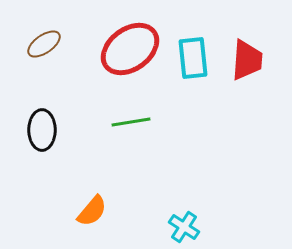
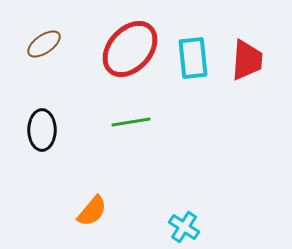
red ellipse: rotated 12 degrees counterclockwise
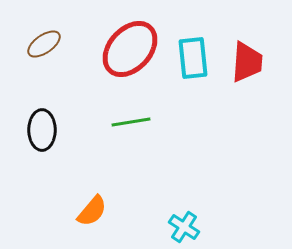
red trapezoid: moved 2 px down
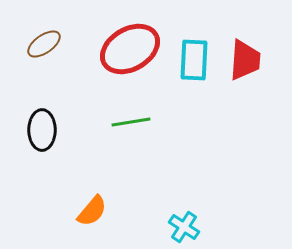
red ellipse: rotated 18 degrees clockwise
cyan rectangle: moved 1 px right, 2 px down; rotated 9 degrees clockwise
red trapezoid: moved 2 px left, 2 px up
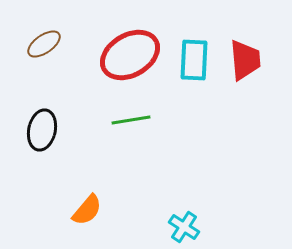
red ellipse: moved 6 px down
red trapezoid: rotated 9 degrees counterclockwise
green line: moved 2 px up
black ellipse: rotated 12 degrees clockwise
orange semicircle: moved 5 px left, 1 px up
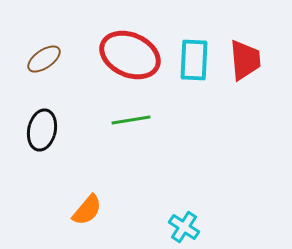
brown ellipse: moved 15 px down
red ellipse: rotated 54 degrees clockwise
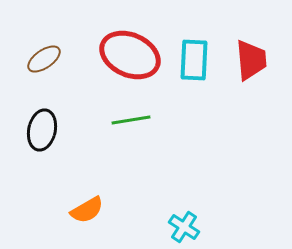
red trapezoid: moved 6 px right
orange semicircle: rotated 20 degrees clockwise
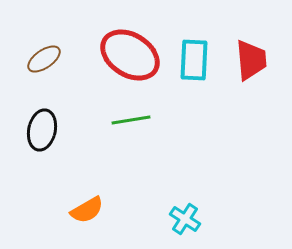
red ellipse: rotated 8 degrees clockwise
cyan cross: moved 1 px right, 8 px up
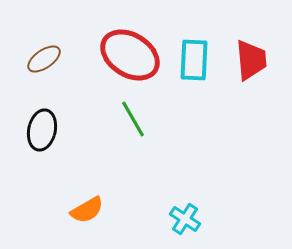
green line: moved 2 px right, 1 px up; rotated 69 degrees clockwise
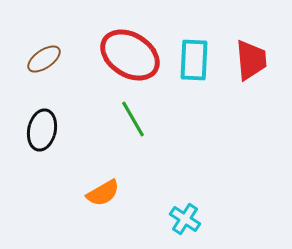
orange semicircle: moved 16 px right, 17 px up
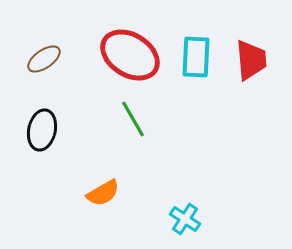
cyan rectangle: moved 2 px right, 3 px up
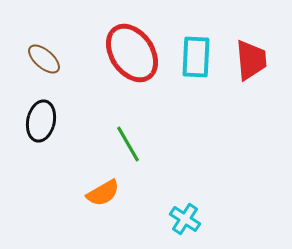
red ellipse: moved 2 px right, 2 px up; rotated 24 degrees clockwise
brown ellipse: rotated 76 degrees clockwise
green line: moved 5 px left, 25 px down
black ellipse: moved 1 px left, 9 px up
